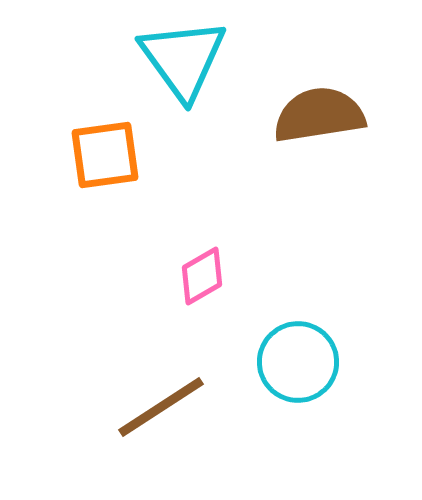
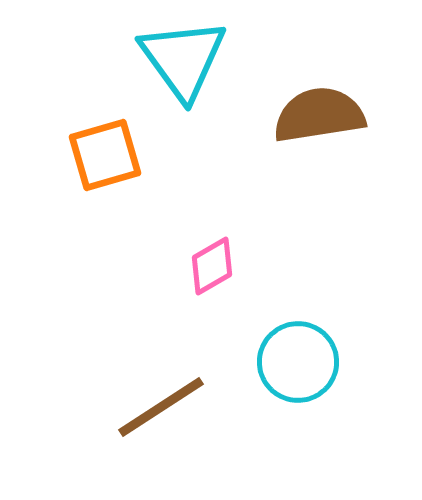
orange square: rotated 8 degrees counterclockwise
pink diamond: moved 10 px right, 10 px up
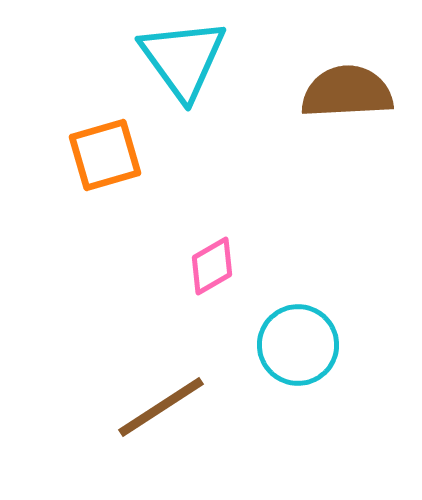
brown semicircle: moved 28 px right, 23 px up; rotated 6 degrees clockwise
cyan circle: moved 17 px up
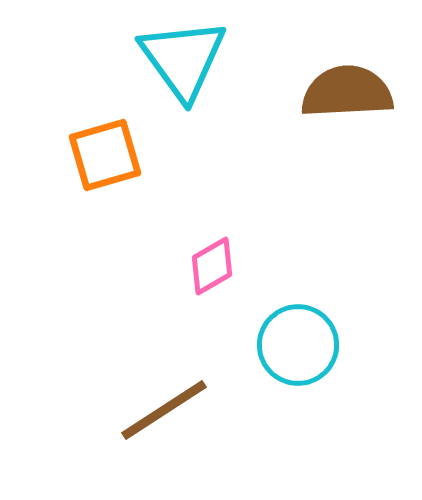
brown line: moved 3 px right, 3 px down
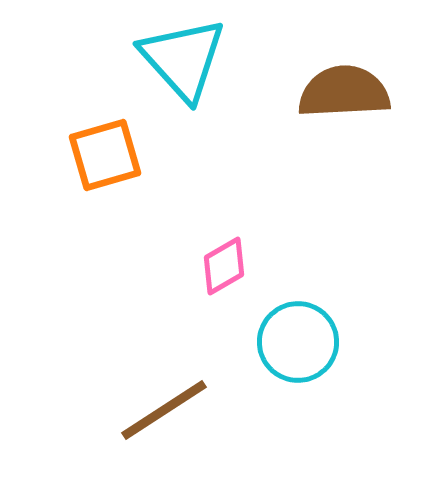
cyan triangle: rotated 6 degrees counterclockwise
brown semicircle: moved 3 px left
pink diamond: moved 12 px right
cyan circle: moved 3 px up
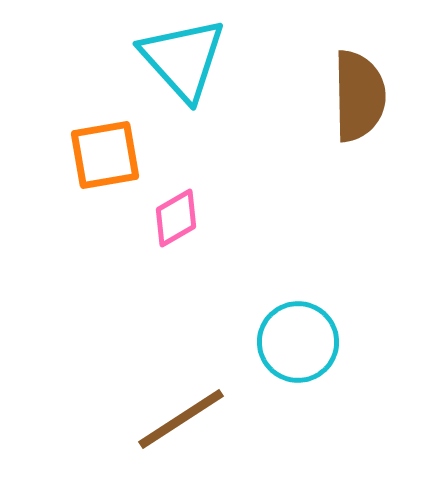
brown semicircle: moved 15 px right, 4 px down; rotated 92 degrees clockwise
orange square: rotated 6 degrees clockwise
pink diamond: moved 48 px left, 48 px up
brown line: moved 17 px right, 9 px down
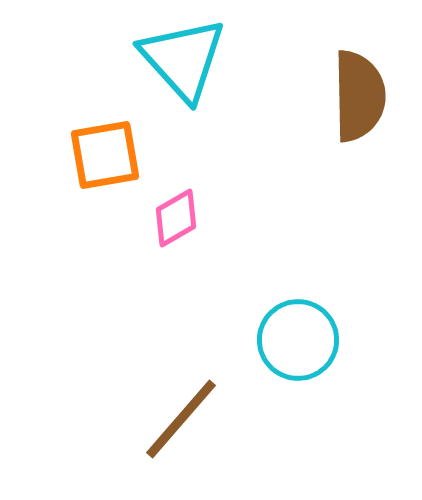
cyan circle: moved 2 px up
brown line: rotated 16 degrees counterclockwise
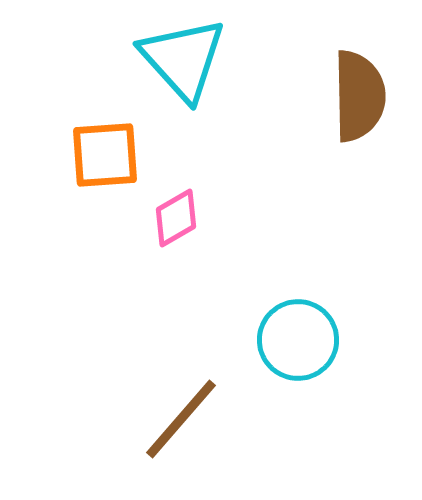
orange square: rotated 6 degrees clockwise
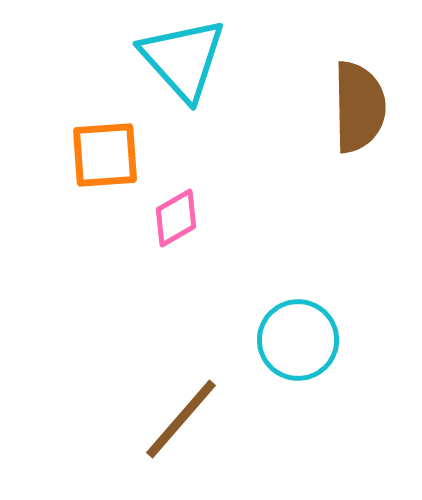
brown semicircle: moved 11 px down
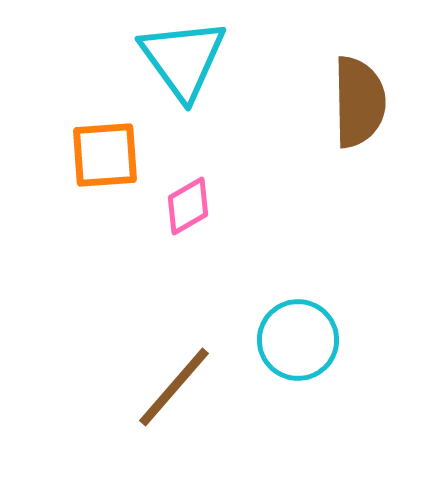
cyan triangle: rotated 6 degrees clockwise
brown semicircle: moved 5 px up
pink diamond: moved 12 px right, 12 px up
brown line: moved 7 px left, 32 px up
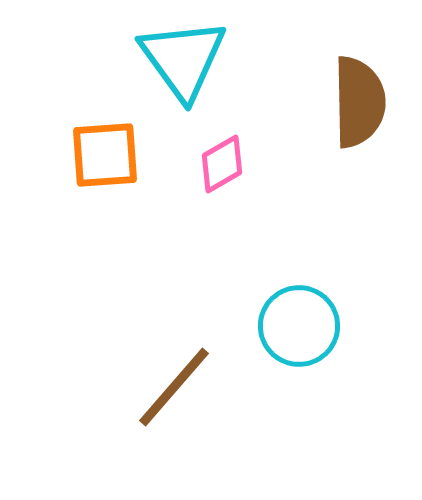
pink diamond: moved 34 px right, 42 px up
cyan circle: moved 1 px right, 14 px up
